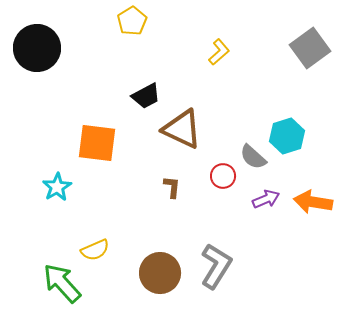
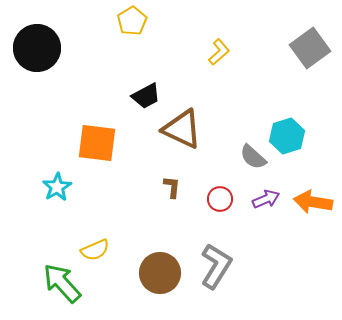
red circle: moved 3 px left, 23 px down
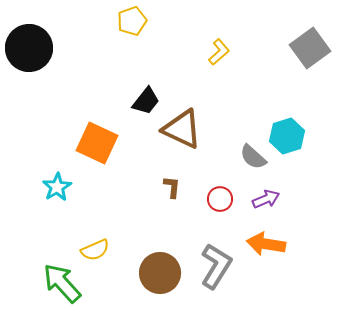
yellow pentagon: rotated 12 degrees clockwise
black circle: moved 8 px left
black trapezoid: moved 5 px down; rotated 24 degrees counterclockwise
orange square: rotated 18 degrees clockwise
orange arrow: moved 47 px left, 42 px down
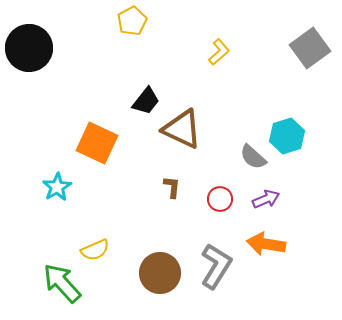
yellow pentagon: rotated 8 degrees counterclockwise
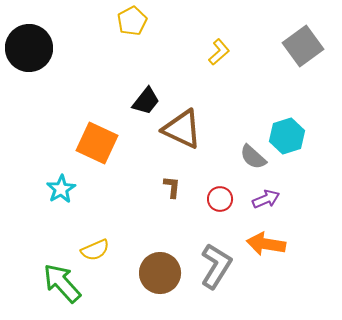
gray square: moved 7 px left, 2 px up
cyan star: moved 4 px right, 2 px down
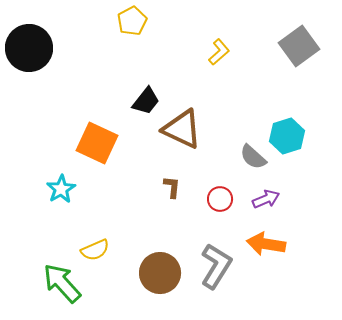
gray square: moved 4 px left
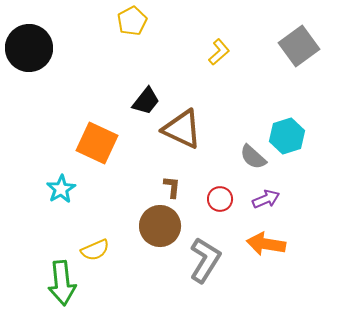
gray L-shape: moved 11 px left, 6 px up
brown circle: moved 47 px up
green arrow: rotated 144 degrees counterclockwise
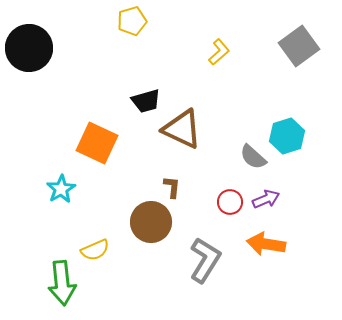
yellow pentagon: rotated 12 degrees clockwise
black trapezoid: rotated 36 degrees clockwise
red circle: moved 10 px right, 3 px down
brown circle: moved 9 px left, 4 px up
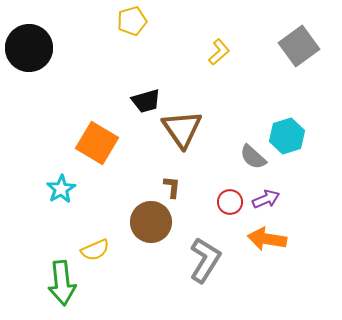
brown triangle: rotated 30 degrees clockwise
orange square: rotated 6 degrees clockwise
orange arrow: moved 1 px right, 5 px up
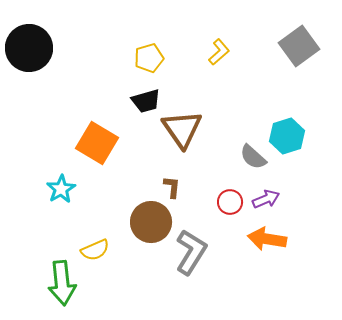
yellow pentagon: moved 17 px right, 37 px down
gray L-shape: moved 14 px left, 8 px up
